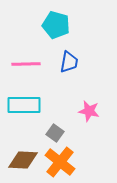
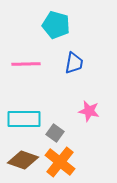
blue trapezoid: moved 5 px right, 1 px down
cyan rectangle: moved 14 px down
brown diamond: rotated 16 degrees clockwise
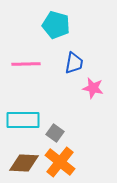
pink star: moved 4 px right, 23 px up
cyan rectangle: moved 1 px left, 1 px down
brown diamond: moved 1 px right, 3 px down; rotated 16 degrees counterclockwise
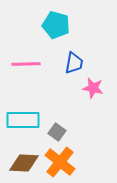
gray square: moved 2 px right, 1 px up
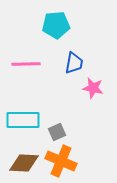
cyan pentagon: rotated 20 degrees counterclockwise
gray square: rotated 30 degrees clockwise
orange cross: moved 1 px right, 1 px up; rotated 16 degrees counterclockwise
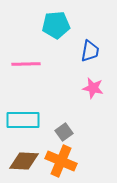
blue trapezoid: moved 16 px right, 12 px up
gray square: moved 7 px right; rotated 12 degrees counterclockwise
brown diamond: moved 2 px up
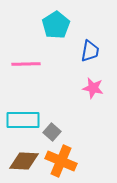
cyan pentagon: rotated 28 degrees counterclockwise
gray square: moved 12 px left; rotated 12 degrees counterclockwise
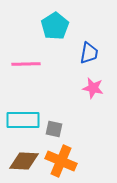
cyan pentagon: moved 1 px left, 1 px down
blue trapezoid: moved 1 px left, 2 px down
gray square: moved 2 px right, 3 px up; rotated 30 degrees counterclockwise
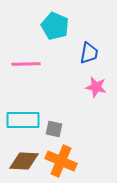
cyan pentagon: rotated 16 degrees counterclockwise
pink star: moved 3 px right, 1 px up
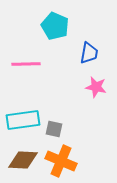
cyan rectangle: rotated 8 degrees counterclockwise
brown diamond: moved 1 px left, 1 px up
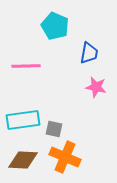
pink line: moved 2 px down
orange cross: moved 4 px right, 4 px up
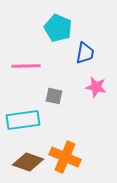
cyan pentagon: moved 3 px right, 2 px down
blue trapezoid: moved 4 px left
gray square: moved 33 px up
brown diamond: moved 5 px right, 2 px down; rotated 16 degrees clockwise
